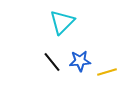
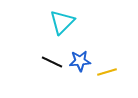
black line: rotated 25 degrees counterclockwise
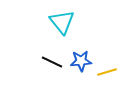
cyan triangle: rotated 24 degrees counterclockwise
blue star: moved 1 px right
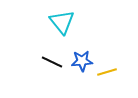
blue star: moved 1 px right
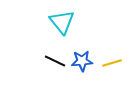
black line: moved 3 px right, 1 px up
yellow line: moved 5 px right, 9 px up
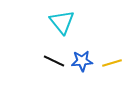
black line: moved 1 px left
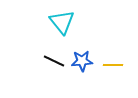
yellow line: moved 1 px right, 2 px down; rotated 18 degrees clockwise
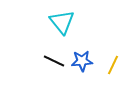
yellow line: rotated 66 degrees counterclockwise
